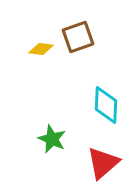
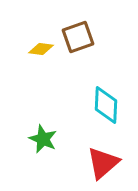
green star: moved 9 px left
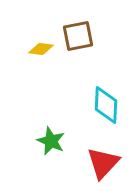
brown square: moved 1 px up; rotated 8 degrees clockwise
green star: moved 8 px right, 2 px down
red triangle: rotated 6 degrees counterclockwise
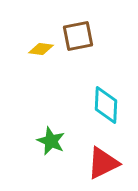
red triangle: rotated 21 degrees clockwise
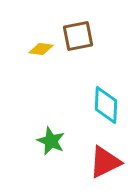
red triangle: moved 2 px right, 1 px up
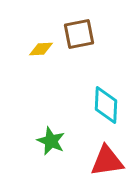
brown square: moved 1 px right, 2 px up
yellow diamond: rotated 10 degrees counterclockwise
red triangle: moved 2 px right, 1 px up; rotated 18 degrees clockwise
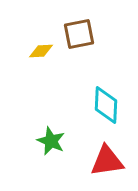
yellow diamond: moved 2 px down
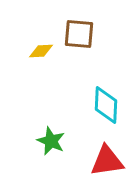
brown square: rotated 16 degrees clockwise
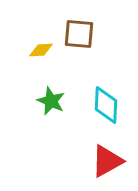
yellow diamond: moved 1 px up
green star: moved 40 px up
red triangle: rotated 21 degrees counterclockwise
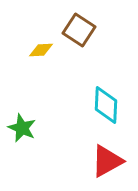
brown square: moved 4 px up; rotated 28 degrees clockwise
green star: moved 29 px left, 27 px down
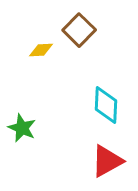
brown square: rotated 12 degrees clockwise
